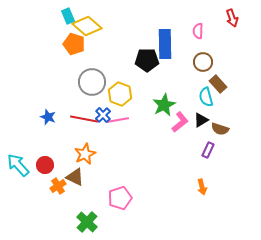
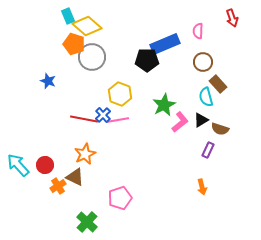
blue rectangle: rotated 68 degrees clockwise
gray circle: moved 25 px up
blue star: moved 36 px up
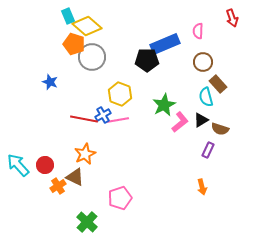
blue star: moved 2 px right, 1 px down
blue cross: rotated 14 degrees clockwise
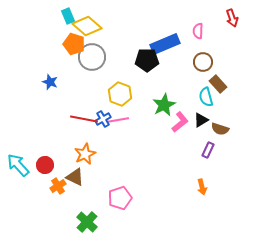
blue cross: moved 4 px down
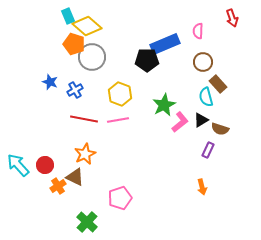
blue cross: moved 28 px left, 29 px up
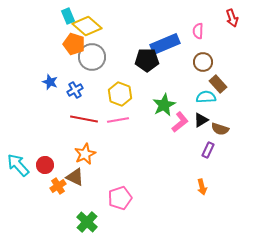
cyan semicircle: rotated 102 degrees clockwise
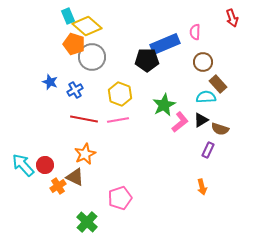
pink semicircle: moved 3 px left, 1 px down
cyan arrow: moved 5 px right
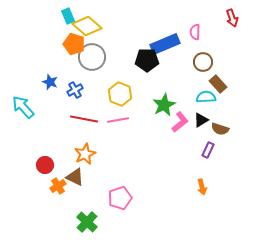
cyan arrow: moved 58 px up
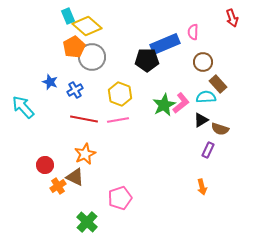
pink semicircle: moved 2 px left
orange pentagon: moved 3 px down; rotated 25 degrees clockwise
pink L-shape: moved 1 px right, 19 px up
